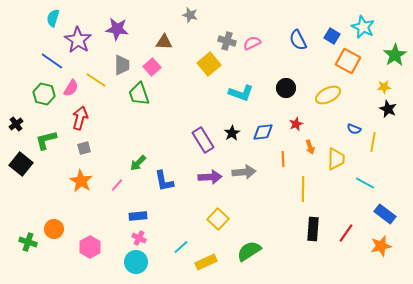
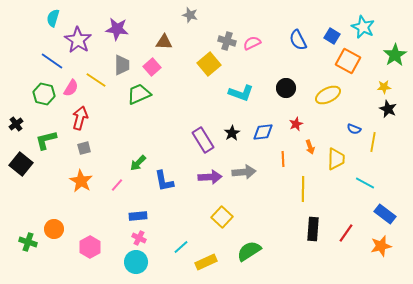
green trapezoid at (139, 94): rotated 85 degrees clockwise
yellow square at (218, 219): moved 4 px right, 2 px up
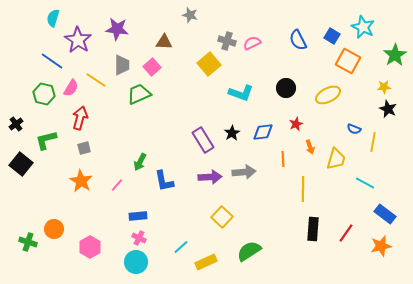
yellow trapezoid at (336, 159): rotated 15 degrees clockwise
green arrow at (138, 163): moved 2 px right, 1 px up; rotated 18 degrees counterclockwise
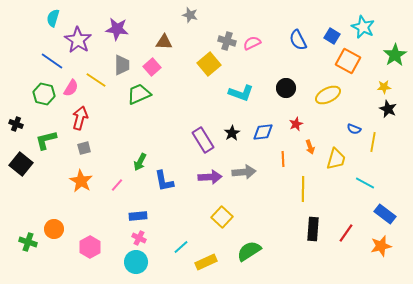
black cross at (16, 124): rotated 32 degrees counterclockwise
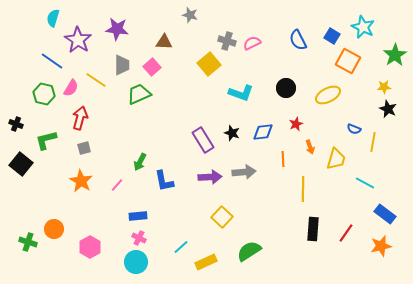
black star at (232, 133): rotated 21 degrees counterclockwise
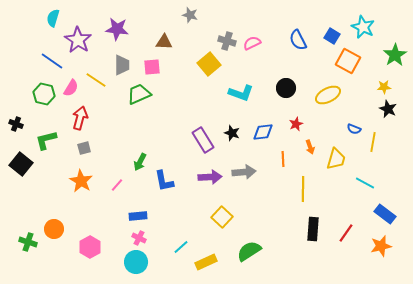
pink square at (152, 67): rotated 36 degrees clockwise
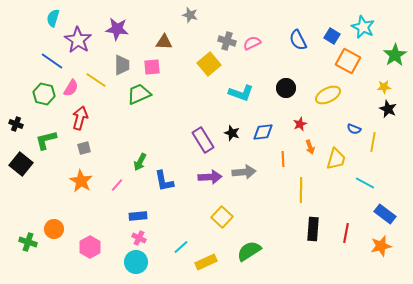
red star at (296, 124): moved 4 px right
yellow line at (303, 189): moved 2 px left, 1 px down
red line at (346, 233): rotated 24 degrees counterclockwise
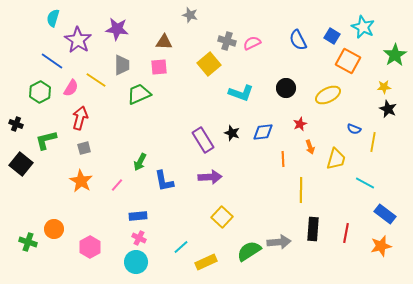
pink square at (152, 67): moved 7 px right
green hexagon at (44, 94): moved 4 px left, 2 px up; rotated 20 degrees clockwise
gray arrow at (244, 172): moved 35 px right, 70 px down
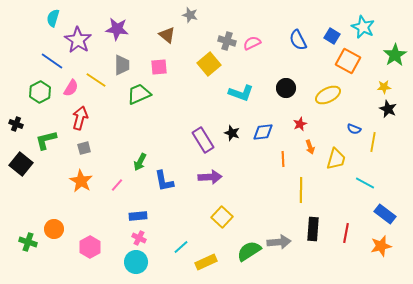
brown triangle at (164, 42): moved 3 px right, 7 px up; rotated 36 degrees clockwise
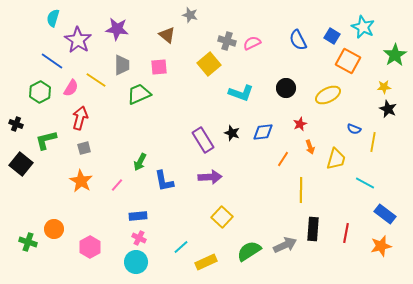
orange line at (283, 159): rotated 35 degrees clockwise
gray arrow at (279, 242): moved 6 px right, 3 px down; rotated 20 degrees counterclockwise
